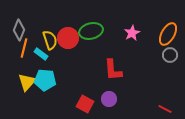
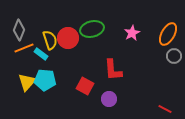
green ellipse: moved 1 px right, 2 px up
orange line: rotated 54 degrees clockwise
gray circle: moved 4 px right, 1 px down
red square: moved 18 px up
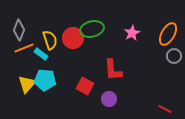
red circle: moved 5 px right
yellow triangle: moved 2 px down
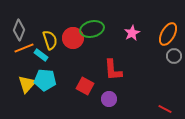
cyan rectangle: moved 1 px down
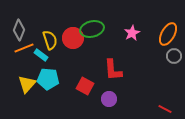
cyan pentagon: moved 3 px right, 1 px up
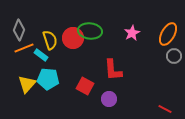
green ellipse: moved 2 px left, 2 px down; rotated 20 degrees clockwise
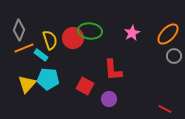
orange ellipse: rotated 15 degrees clockwise
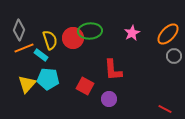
green ellipse: rotated 10 degrees counterclockwise
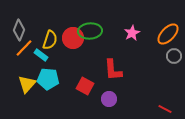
yellow semicircle: rotated 36 degrees clockwise
orange line: rotated 24 degrees counterclockwise
